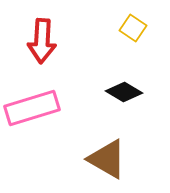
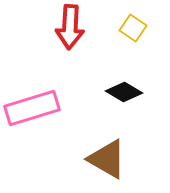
red arrow: moved 28 px right, 14 px up
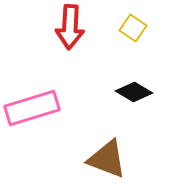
black diamond: moved 10 px right
brown triangle: rotated 9 degrees counterclockwise
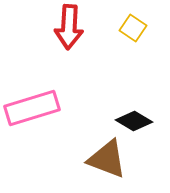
red arrow: moved 1 px left
black diamond: moved 29 px down
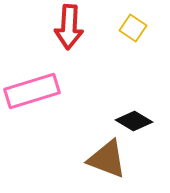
pink rectangle: moved 17 px up
